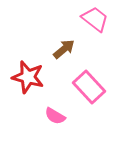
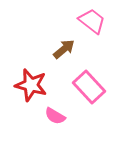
pink trapezoid: moved 3 px left, 2 px down
red star: moved 3 px right, 8 px down
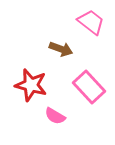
pink trapezoid: moved 1 px left, 1 px down
brown arrow: moved 3 px left; rotated 60 degrees clockwise
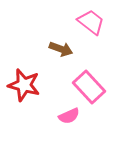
red star: moved 7 px left
pink semicircle: moved 14 px right; rotated 55 degrees counterclockwise
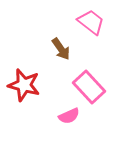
brown arrow: rotated 35 degrees clockwise
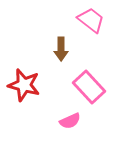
pink trapezoid: moved 2 px up
brown arrow: rotated 35 degrees clockwise
pink semicircle: moved 1 px right, 5 px down
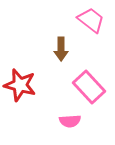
red star: moved 4 px left
pink semicircle: rotated 20 degrees clockwise
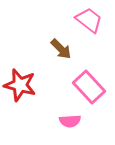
pink trapezoid: moved 2 px left
brown arrow: rotated 45 degrees counterclockwise
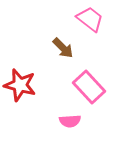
pink trapezoid: moved 1 px right, 1 px up
brown arrow: moved 2 px right, 1 px up
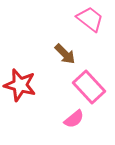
brown arrow: moved 2 px right, 6 px down
pink semicircle: moved 4 px right, 2 px up; rotated 35 degrees counterclockwise
